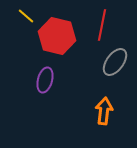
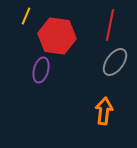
yellow line: rotated 72 degrees clockwise
red line: moved 8 px right
red hexagon: rotated 6 degrees counterclockwise
purple ellipse: moved 4 px left, 10 px up
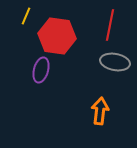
gray ellipse: rotated 64 degrees clockwise
orange arrow: moved 4 px left
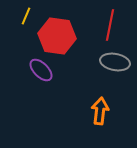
purple ellipse: rotated 60 degrees counterclockwise
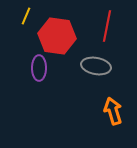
red line: moved 3 px left, 1 px down
gray ellipse: moved 19 px left, 4 px down
purple ellipse: moved 2 px left, 2 px up; rotated 45 degrees clockwise
orange arrow: moved 13 px right; rotated 24 degrees counterclockwise
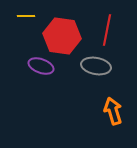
yellow line: rotated 66 degrees clockwise
red line: moved 4 px down
red hexagon: moved 5 px right
purple ellipse: moved 2 px right, 2 px up; rotated 70 degrees counterclockwise
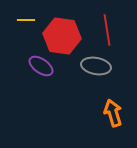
yellow line: moved 4 px down
red line: rotated 20 degrees counterclockwise
purple ellipse: rotated 15 degrees clockwise
orange arrow: moved 2 px down
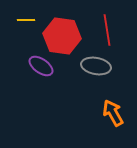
orange arrow: rotated 12 degrees counterclockwise
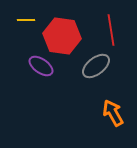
red line: moved 4 px right
gray ellipse: rotated 48 degrees counterclockwise
